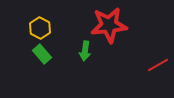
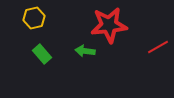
yellow hexagon: moved 6 px left, 10 px up; rotated 20 degrees clockwise
green arrow: rotated 90 degrees clockwise
red line: moved 18 px up
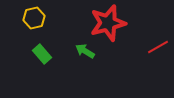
red star: moved 1 px left, 2 px up; rotated 9 degrees counterclockwise
green arrow: rotated 24 degrees clockwise
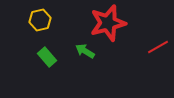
yellow hexagon: moved 6 px right, 2 px down
green rectangle: moved 5 px right, 3 px down
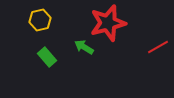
green arrow: moved 1 px left, 4 px up
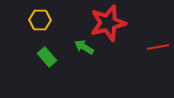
yellow hexagon: rotated 15 degrees clockwise
red line: rotated 20 degrees clockwise
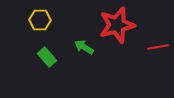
red star: moved 9 px right, 2 px down
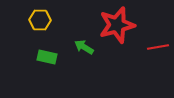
green rectangle: rotated 36 degrees counterclockwise
